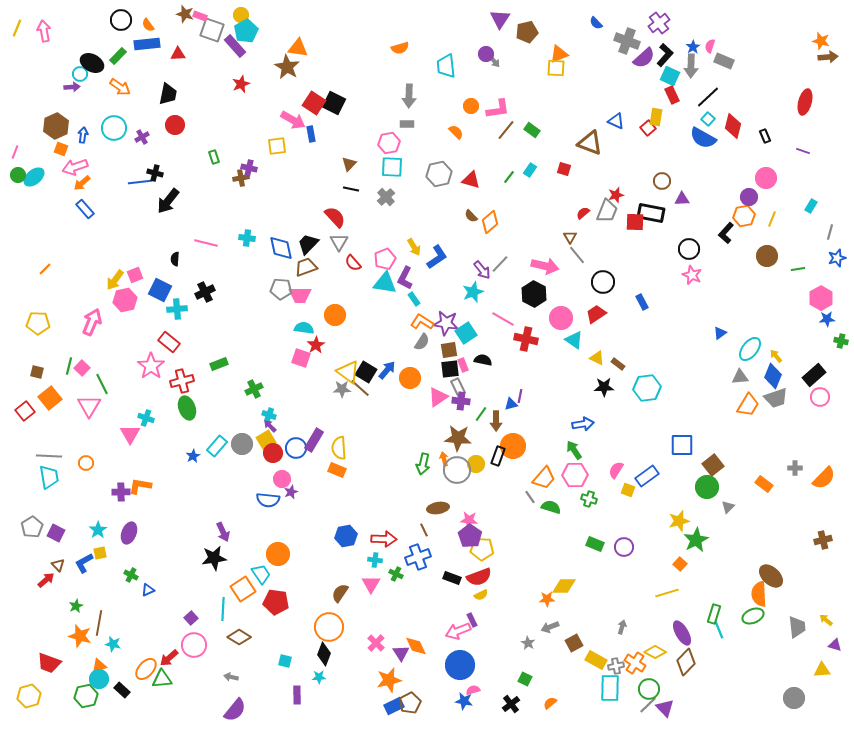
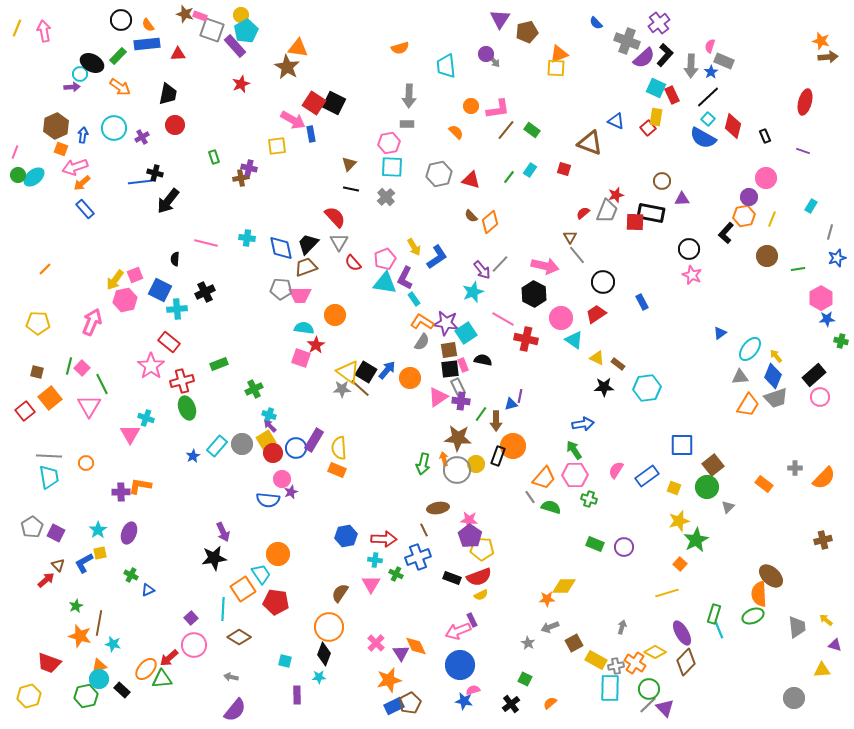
blue star at (693, 47): moved 18 px right, 25 px down
cyan square at (670, 76): moved 14 px left, 12 px down
yellow square at (628, 490): moved 46 px right, 2 px up
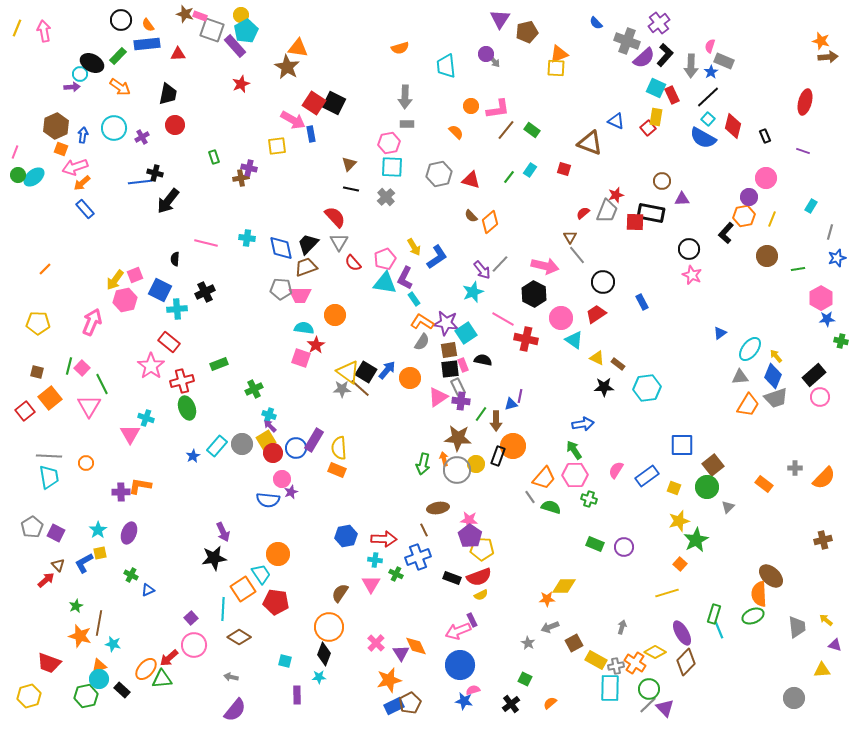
gray arrow at (409, 96): moved 4 px left, 1 px down
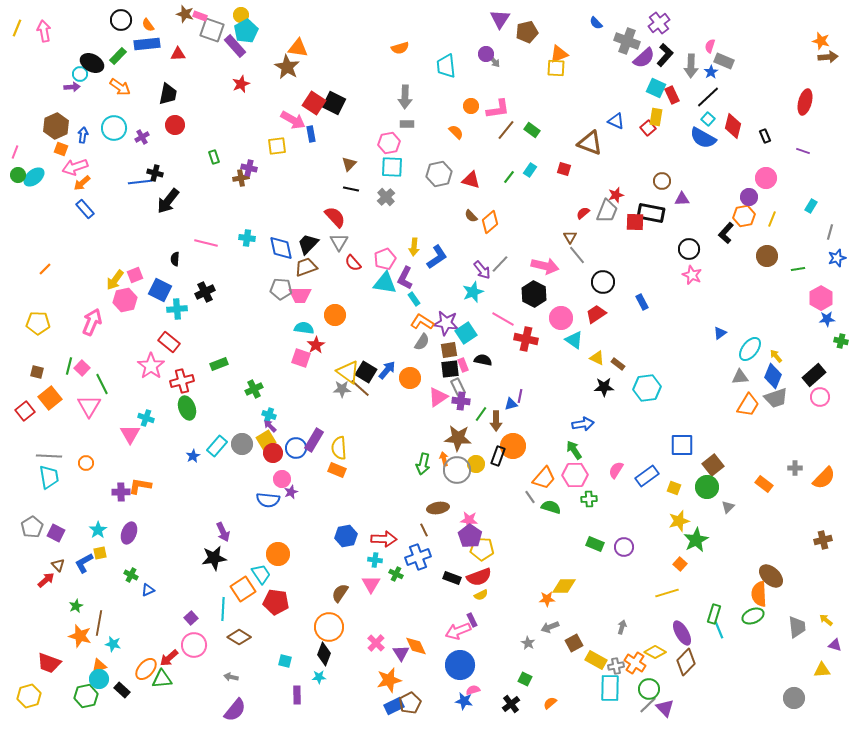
yellow arrow at (414, 247): rotated 36 degrees clockwise
green cross at (589, 499): rotated 21 degrees counterclockwise
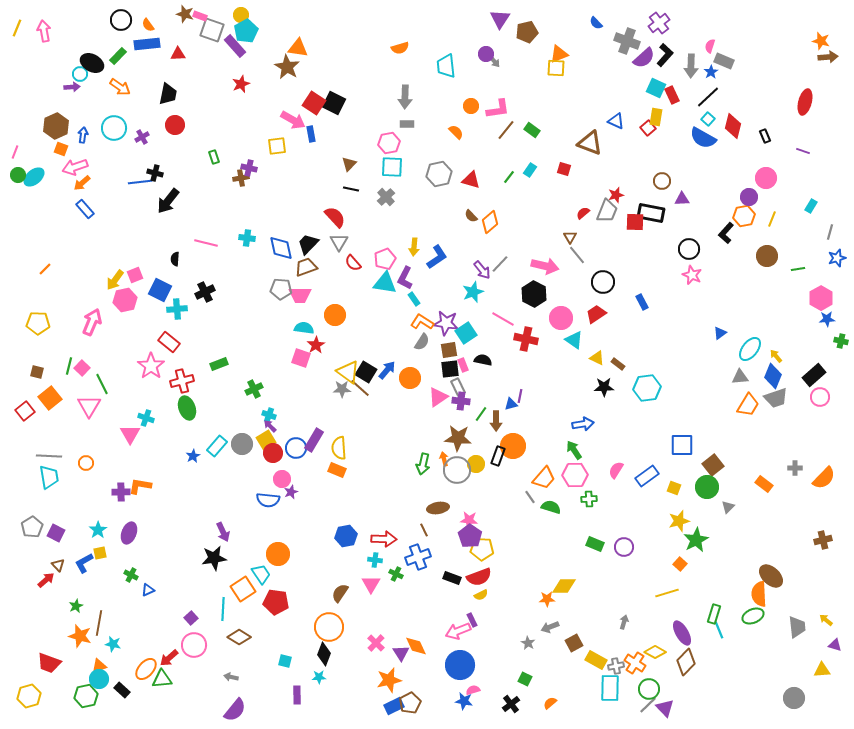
gray arrow at (622, 627): moved 2 px right, 5 px up
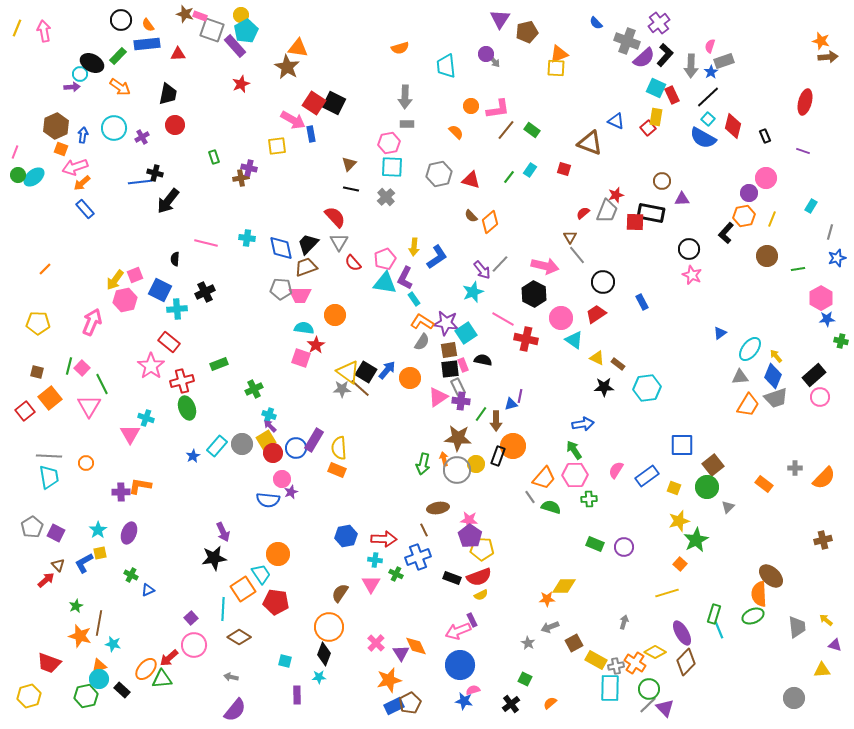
gray rectangle at (724, 61): rotated 42 degrees counterclockwise
purple circle at (749, 197): moved 4 px up
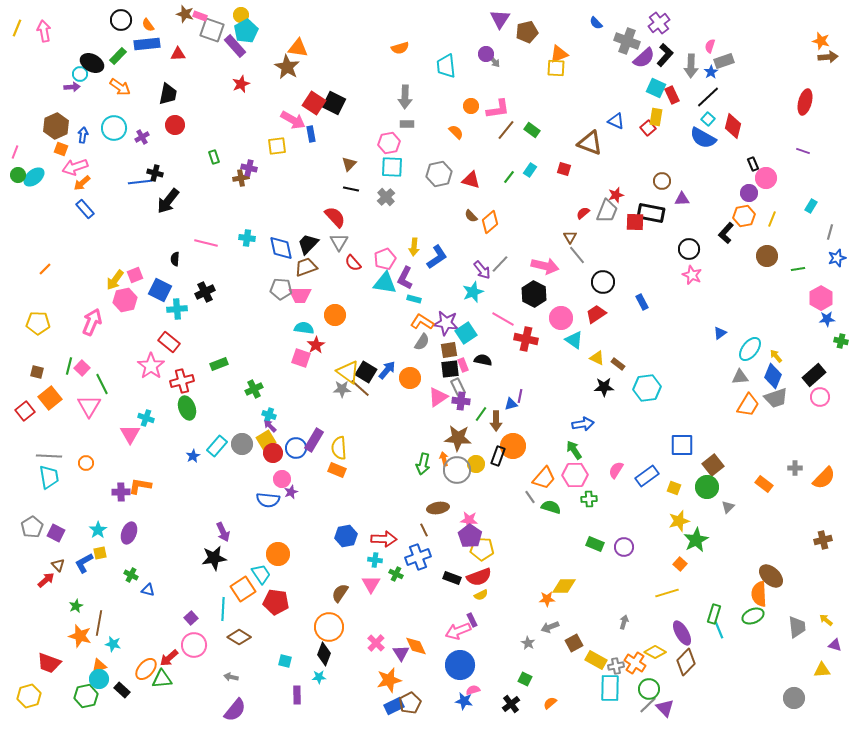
black rectangle at (765, 136): moved 12 px left, 28 px down
cyan rectangle at (414, 299): rotated 40 degrees counterclockwise
blue triangle at (148, 590): rotated 40 degrees clockwise
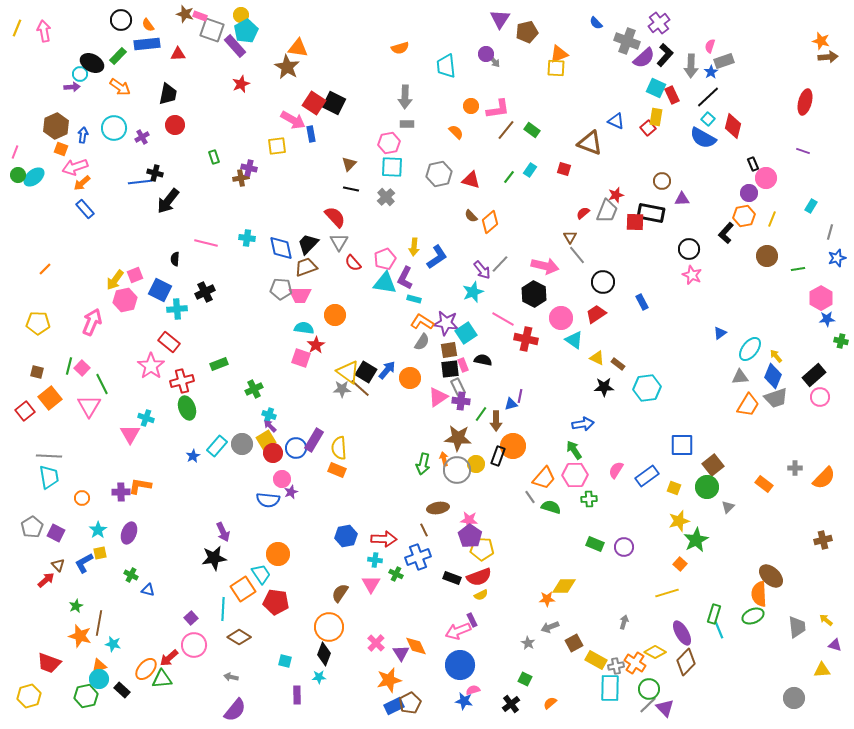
orange circle at (86, 463): moved 4 px left, 35 px down
